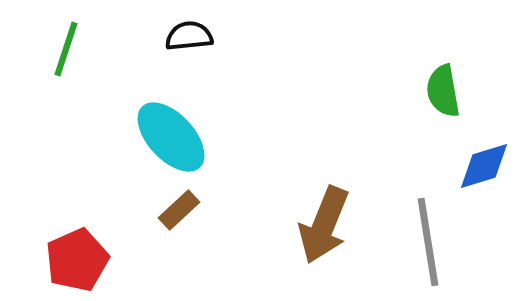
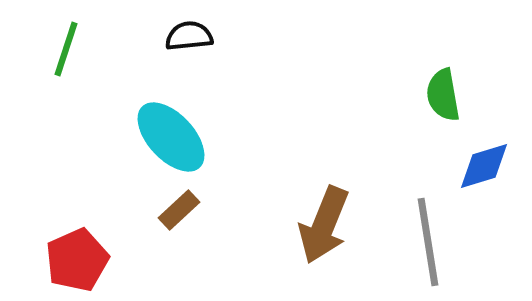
green semicircle: moved 4 px down
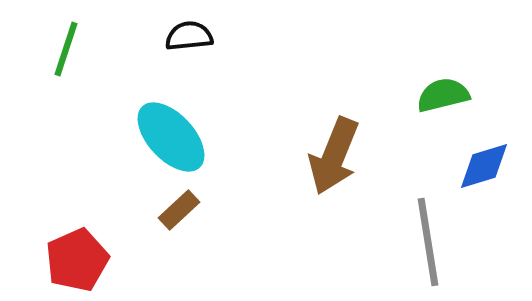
green semicircle: rotated 86 degrees clockwise
brown arrow: moved 10 px right, 69 px up
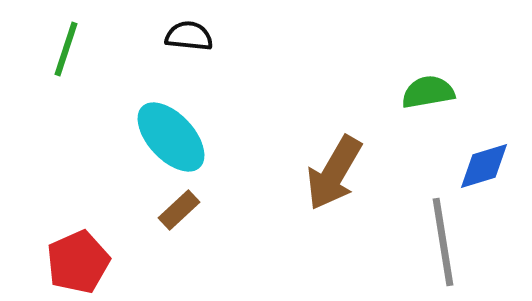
black semicircle: rotated 12 degrees clockwise
green semicircle: moved 15 px left, 3 px up; rotated 4 degrees clockwise
brown arrow: moved 17 px down; rotated 8 degrees clockwise
gray line: moved 15 px right
red pentagon: moved 1 px right, 2 px down
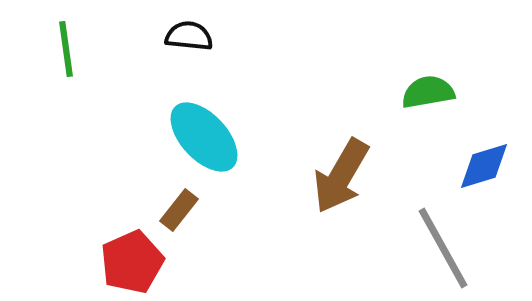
green line: rotated 26 degrees counterclockwise
cyan ellipse: moved 33 px right
brown arrow: moved 7 px right, 3 px down
brown rectangle: rotated 9 degrees counterclockwise
gray line: moved 6 px down; rotated 20 degrees counterclockwise
red pentagon: moved 54 px right
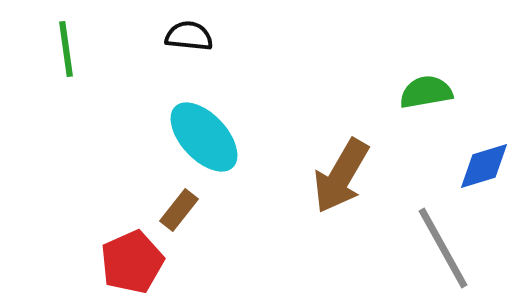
green semicircle: moved 2 px left
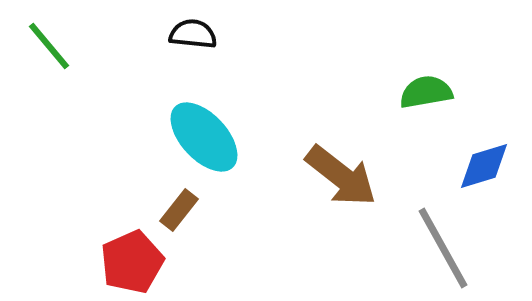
black semicircle: moved 4 px right, 2 px up
green line: moved 17 px left, 3 px up; rotated 32 degrees counterclockwise
brown arrow: rotated 82 degrees counterclockwise
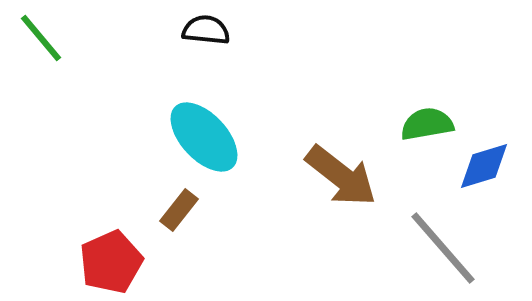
black semicircle: moved 13 px right, 4 px up
green line: moved 8 px left, 8 px up
green semicircle: moved 1 px right, 32 px down
gray line: rotated 12 degrees counterclockwise
red pentagon: moved 21 px left
